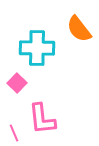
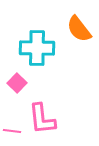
pink line: moved 2 px left, 2 px up; rotated 60 degrees counterclockwise
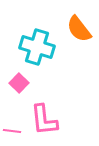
cyan cross: moved 1 px up; rotated 16 degrees clockwise
pink square: moved 2 px right
pink L-shape: moved 2 px right, 1 px down
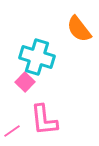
cyan cross: moved 10 px down
pink square: moved 6 px right, 1 px up
pink line: rotated 42 degrees counterclockwise
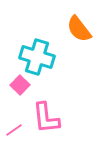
pink square: moved 5 px left, 3 px down
pink L-shape: moved 2 px right, 2 px up
pink line: moved 2 px right, 1 px up
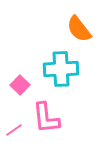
cyan cross: moved 24 px right, 12 px down; rotated 20 degrees counterclockwise
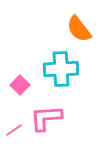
pink L-shape: rotated 92 degrees clockwise
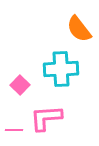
pink line: rotated 36 degrees clockwise
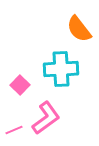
pink L-shape: rotated 148 degrees clockwise
pink line: rotated 24 degrees counterclockwise
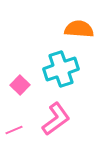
orange semicircle: rotated 132 degrees clockwise
cyan cross: rotated 16 degrees counterclockwise
pink L-shape: moved 10 px right, 1 px down
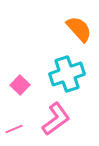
orange semicircle: rotated 44 degrees clockwise
cyan cross: moved 6 px right, 5 px down
pink line: moved 1 px up
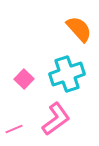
pink square: moved 4 px right, 6 px up
